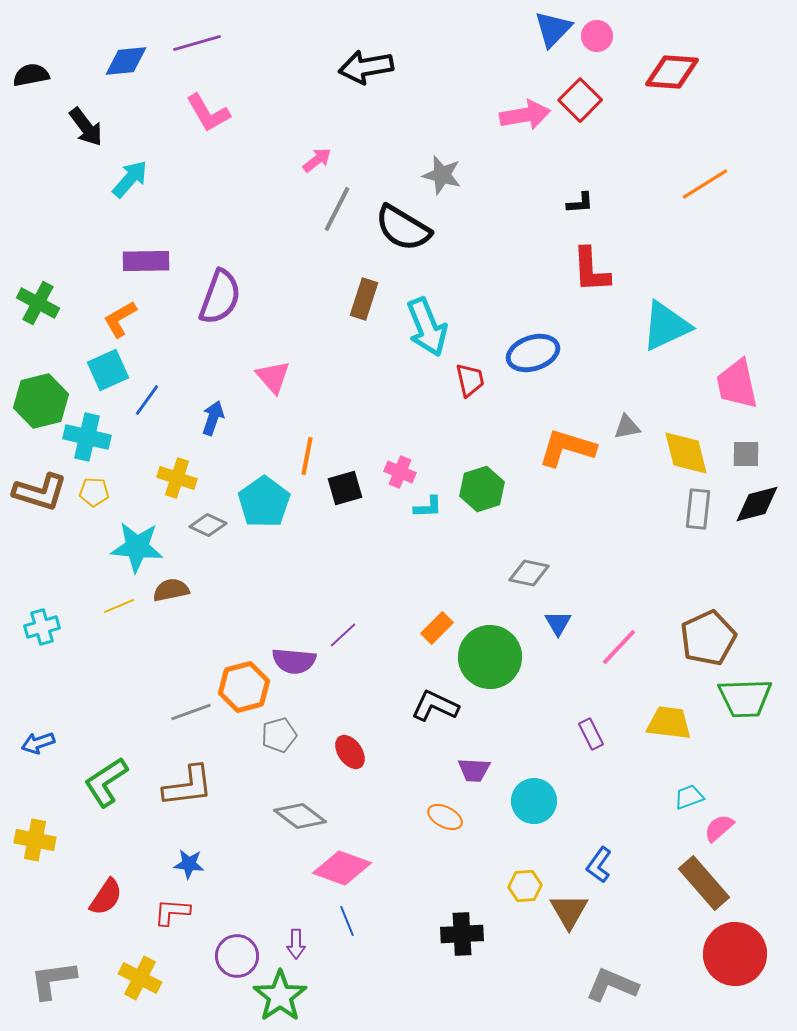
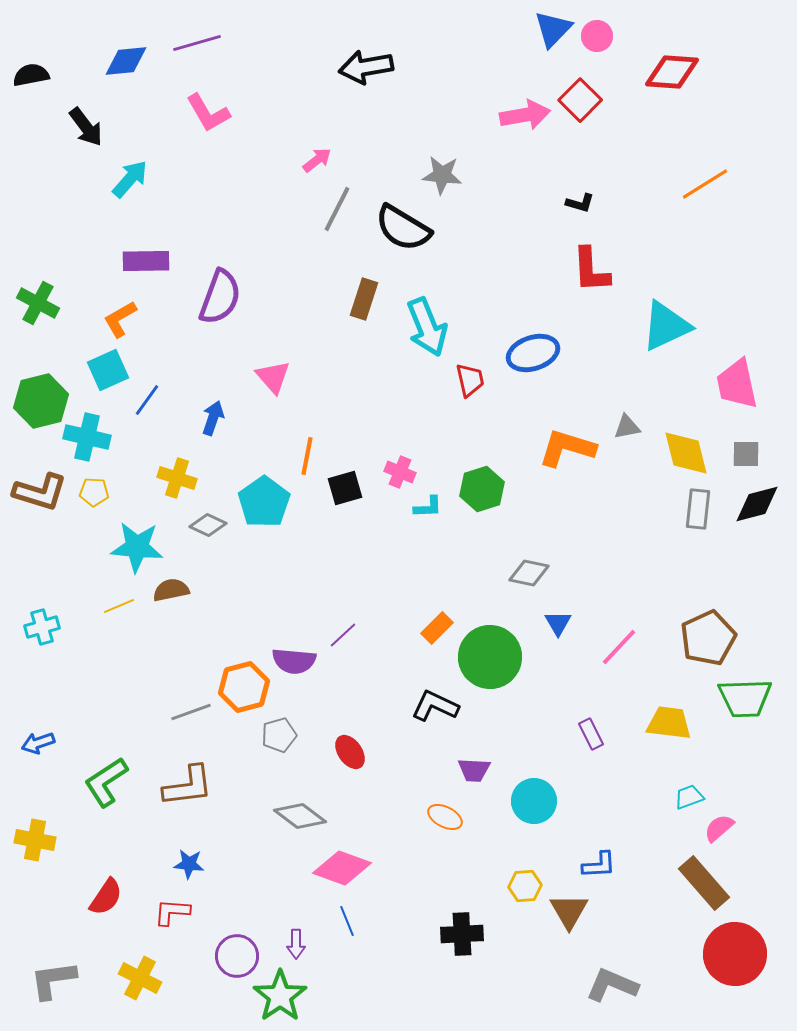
gray star at (442, 175): rotated 9 degrees counterclockwise
black L-shape at (580, 203): rotated 20 degrees clockwise
blue L-shape at (599, 865): rotated 129 degrees counterclockwise
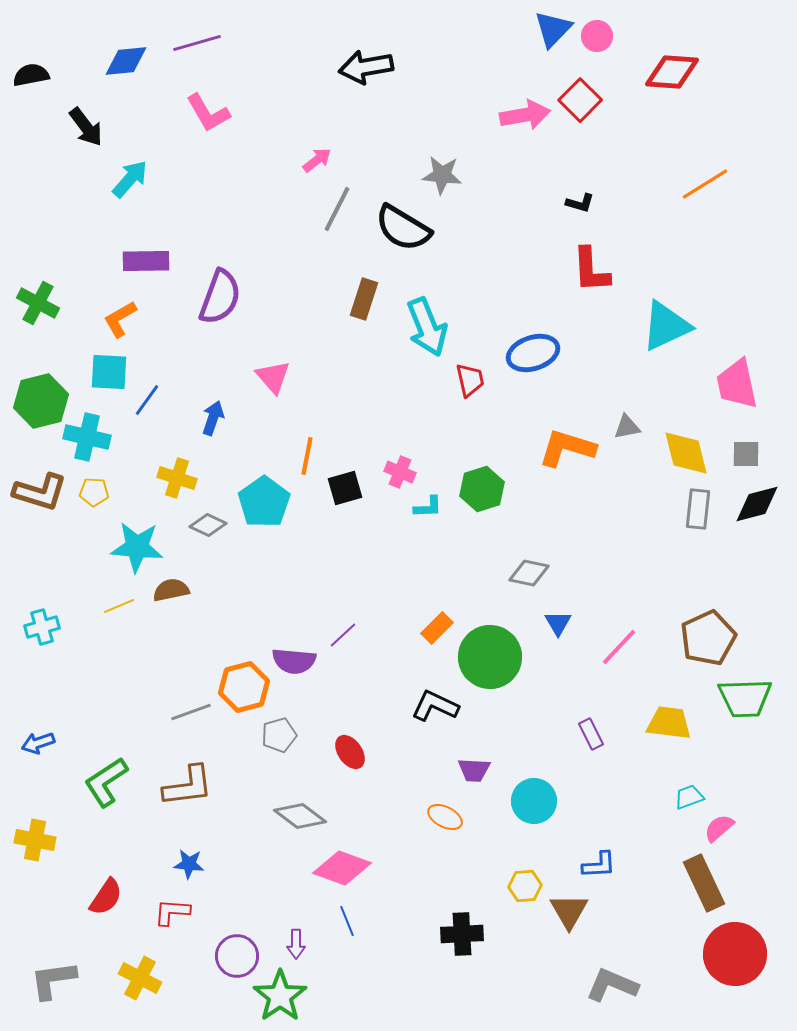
cyan square at (108, 370): moved 1 px right, 2 px down; rotated 27 degrees clockwise
brown rectangle at (704, 883): rotated 16 degrees clockwise
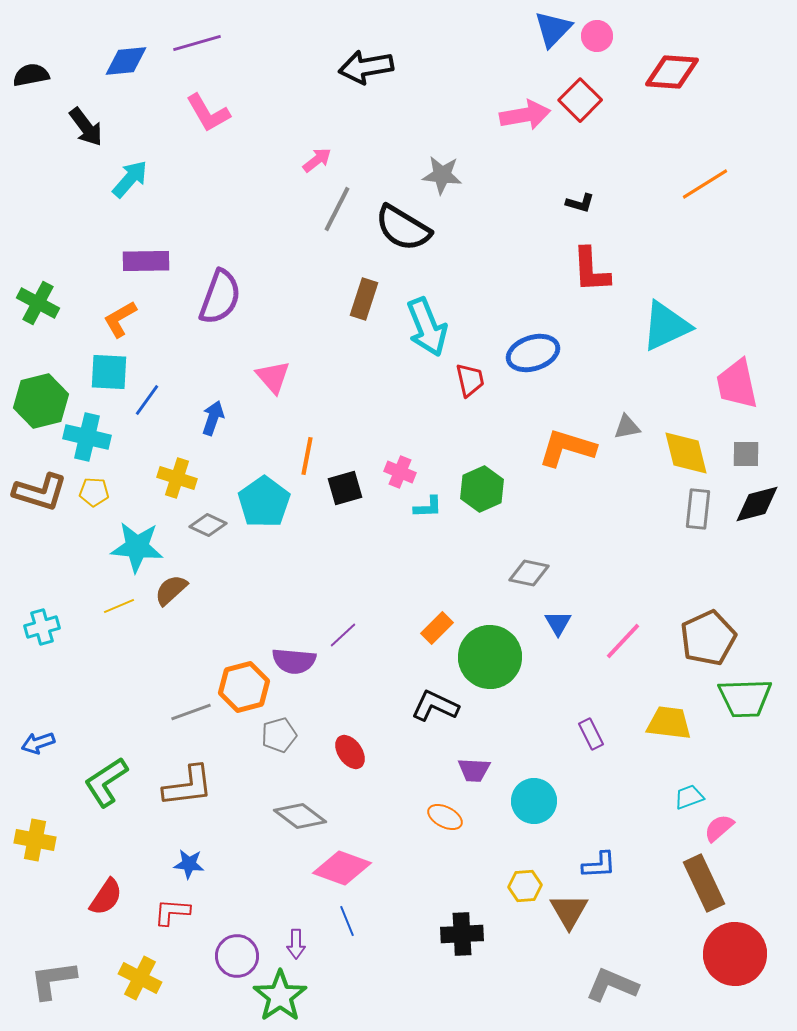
green hexagon at (482, 489): rotated 6 degrees counterclockwise
brown semicircle at (171, 590): rotated 30 degrees counterclockwise
pink line at (619, 647): moved 4 px right, 6 px up
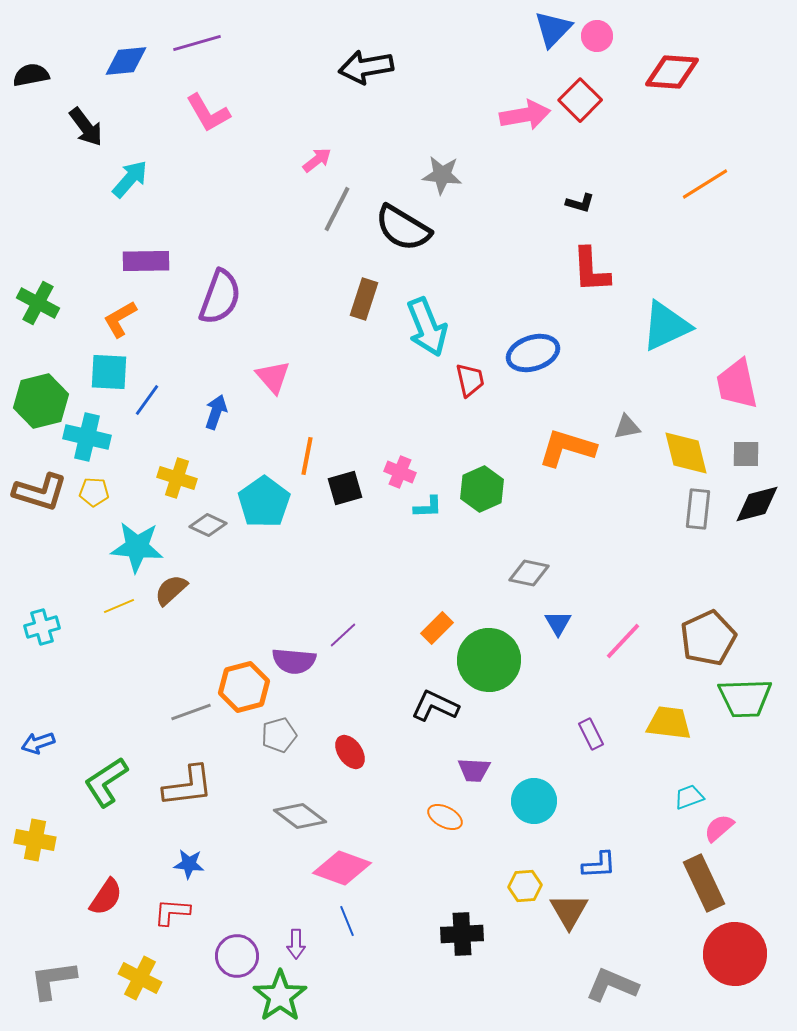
blue arrow at (213, 418): moved 3 px right, 6 px up
green circle at (490, 657): moved 1 px left, 3 px down
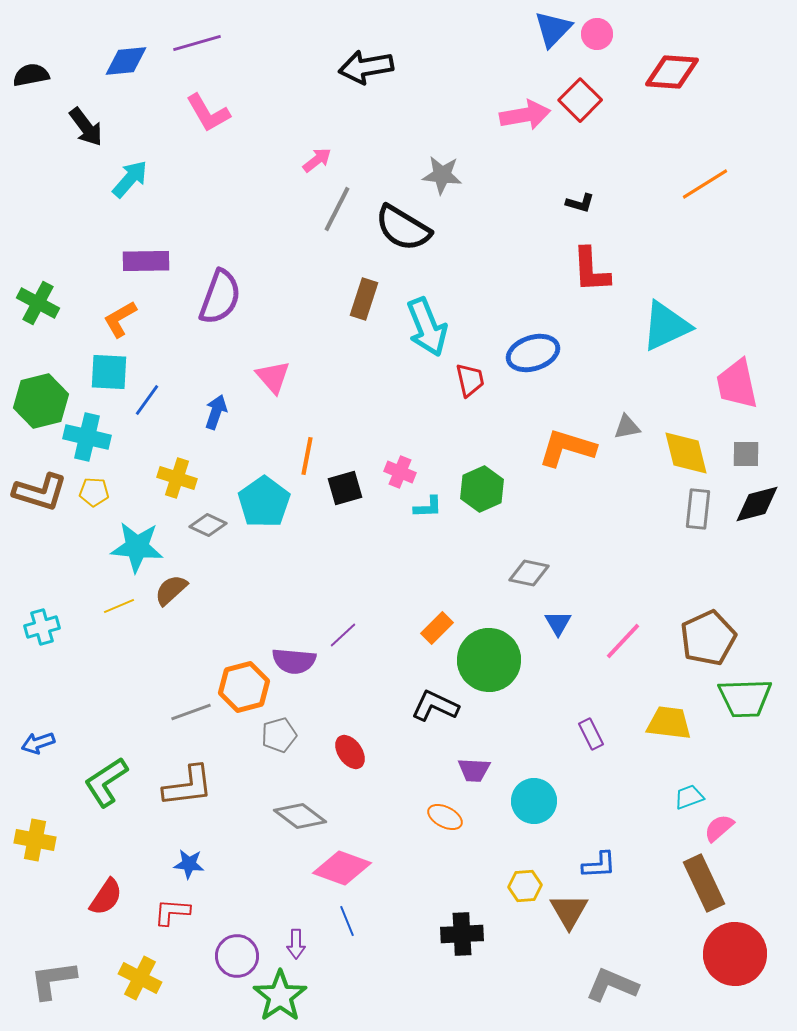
pink circle at (597, 36): moved 2 px up
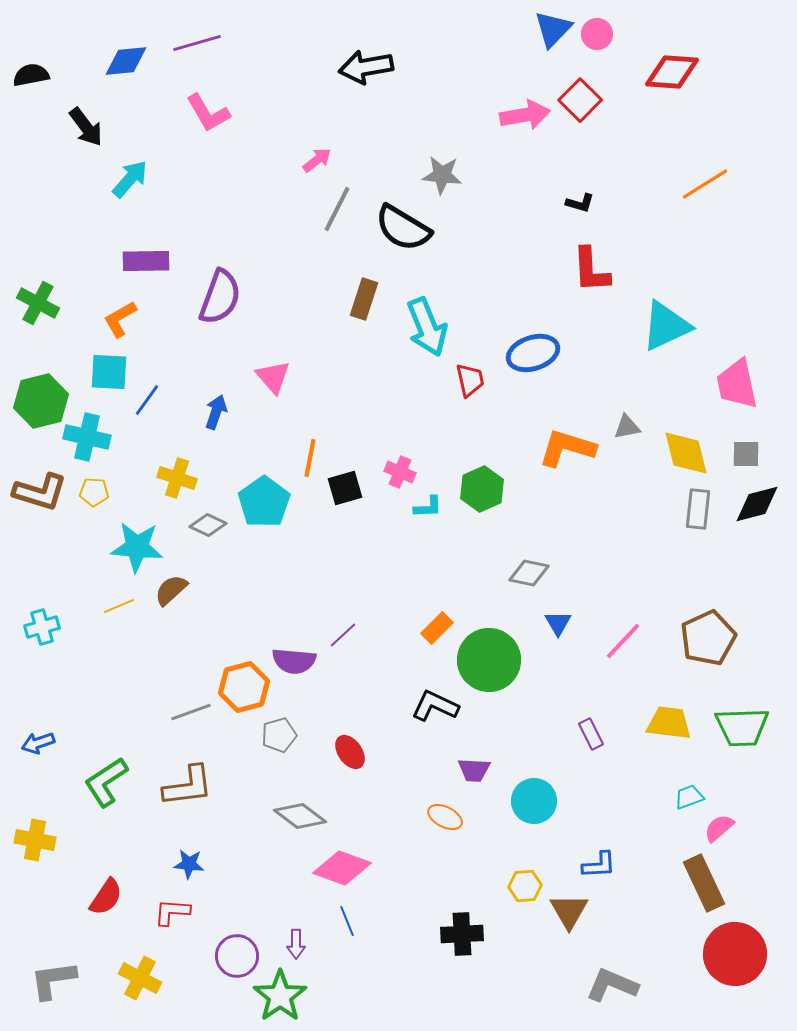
orange line at (307, 456): moved 3 px right, 2 px down
green trapezoid at (745, 698): moved 3 px left, 29 px down
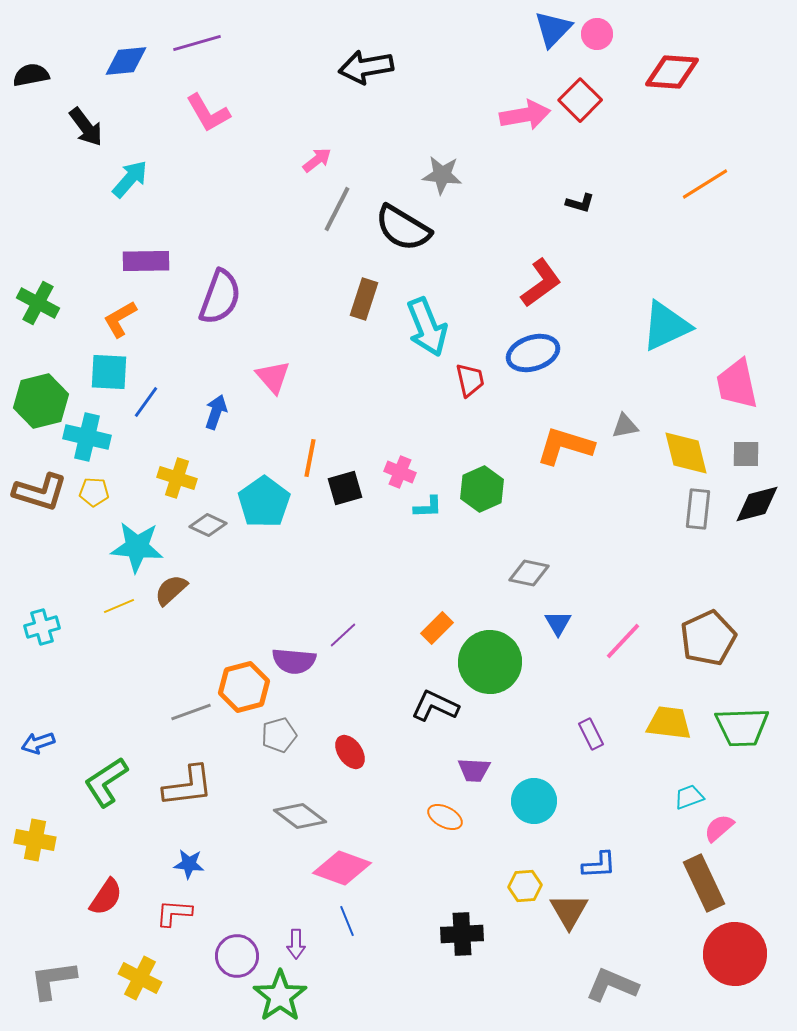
red L-shape at (591, 270): moved 50 px left, 13 px down; rotated 123 degrees counterclockwise
blue line at (147, 400): moved 1 px left, 2 px down
gray triangle at (627, 427): moved 2 px left, 1 px up
orange L-shape at (567, 448): moved 2 px left, 2 px up
green circle at (489, 660): moved 1 px right, 2 px down
red L-shape at (172, 912): moved 2 px right, 1 px down
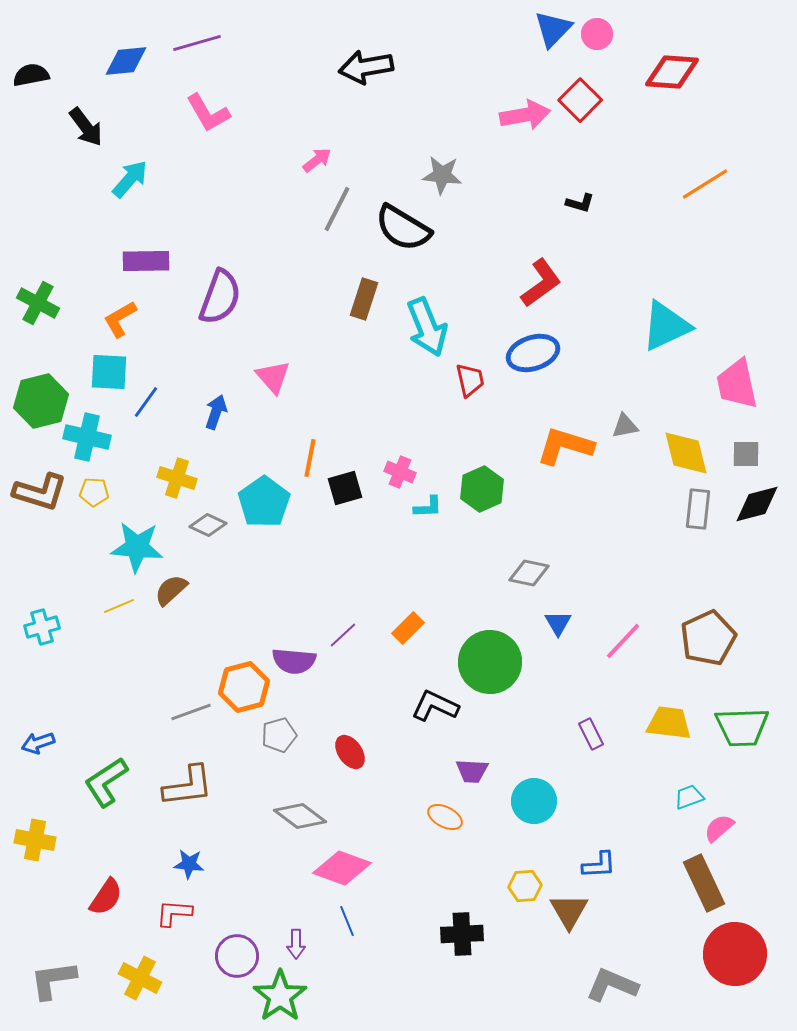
orange rectangle at (437, 628): moved 29 px left
purple trapezoid at (474, 770): moved 2 px left, 1 px down
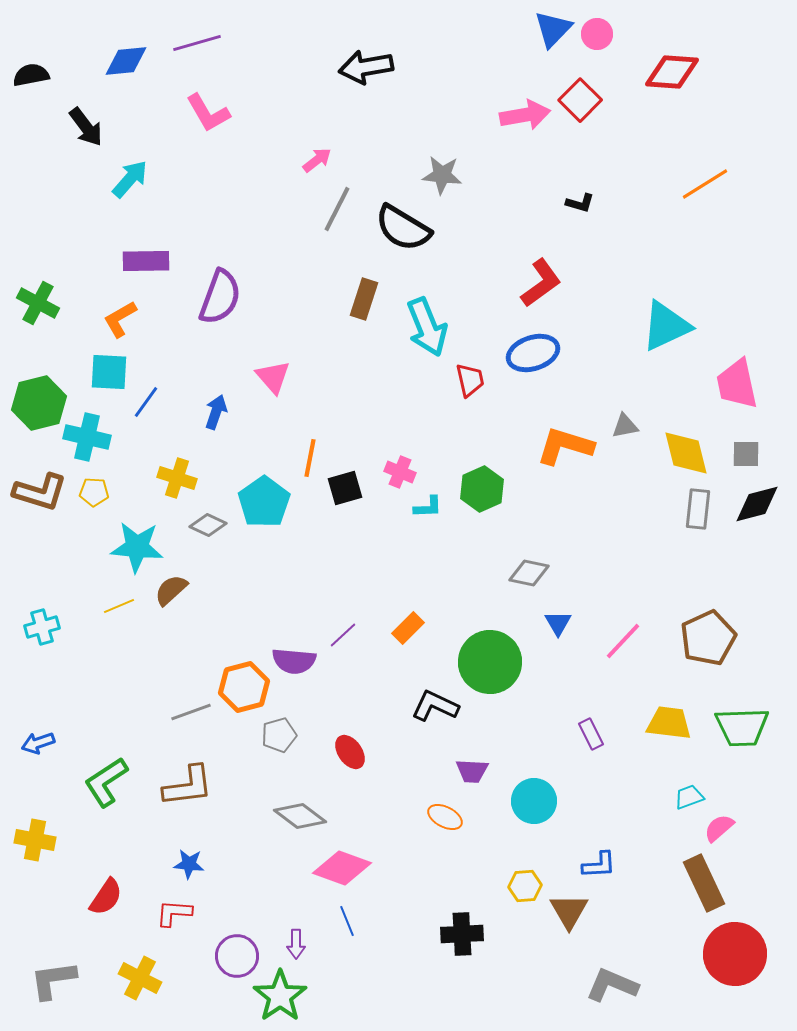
green hexagon at (41, 401): moved 2 px left, 2 px down
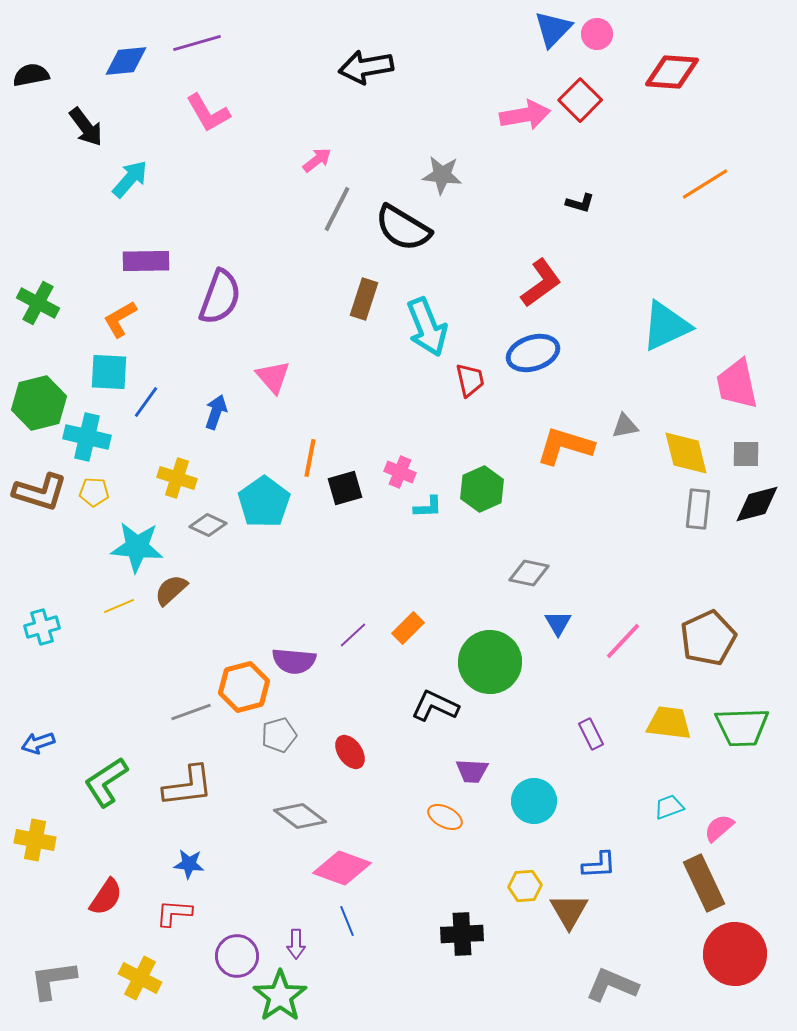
purple line at (343, 635): moved 10 px right
cyan trapezoid at (689, 797): moved 20 px left, 10 px down
